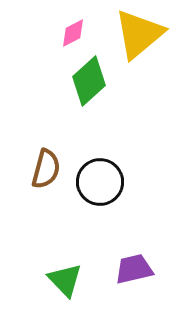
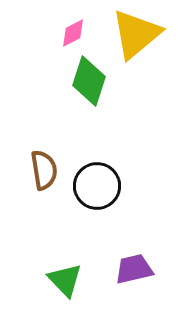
yellow triangle: moved 3 px left
green diamond: rotated 30 degrees counterclockwise
brown semicircle: moved 2 px left, 1 px down; rotated 24 degrees counterclockwise
black circle: moved 3 px left, 4 px down
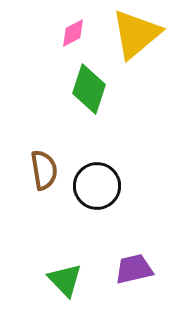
green diamond: moved 8 px down
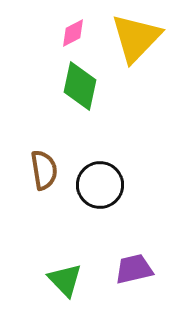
yellow triangle: moved 4 px down; rotated 6 degrees counterclockwise
green diamond: moved 9 px left, 3 px up; rotated 6 degrees counterclockwise
black circle: moved 3 px right, 1 px up
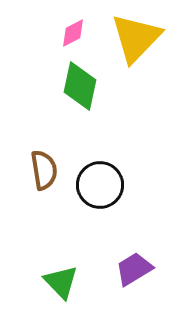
purple trapezoid: rotated 18 degrees counterclockwise
green triangle: moved 4 px left, 2 px down
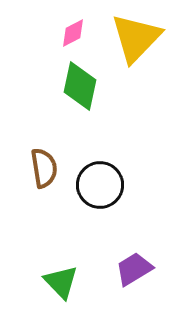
brown semicircle: moved 2 px up
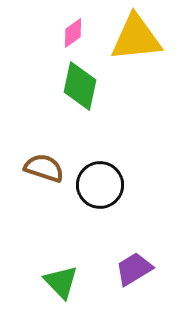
pink diamond: rotated 8 degrees counterclockwise
yellow triangle: rotated 40 degrees clockwise
brown semicircle: rotated 63 degrees counterclockwise
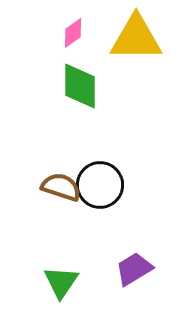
yellow triangle: rotated 6 degrees clockwise
green diamond: rotated 12 degrees counterclockwise
brown semicircle: moved 17 px right, 19 px down
green triangle: rotated 18 degrees clockwise
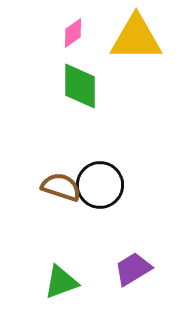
purple trapezoid: moved 1 px left
green triangle: rotated 36 degrees clockwise
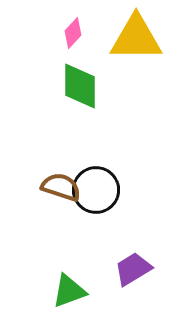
pink diamond: rotated 12 degrees counterclockwise
black circle: moved 4 px left, 5 px down
green triangle: moved 8 px right, 9 px down
